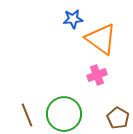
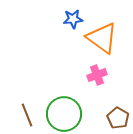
orange triangle: moved 1 px right, 1 px up
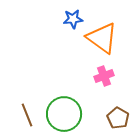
pink cross: moved 7 px right, 1 px down
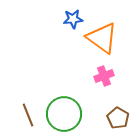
brown line: moved 1 px right
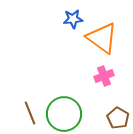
brown line: moved 2 px right, 2 px up
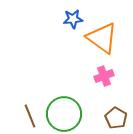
brown line: moved 3 px down
brown pentagon: moved 2 px left
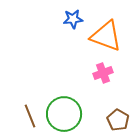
orange triangle: moved 4 px right, 2 px up; rotated 16 degrees counterclockwise
pink cross: moved 1 px left, 3 px up
brown pentagon: moved 2 px right, 2 px down
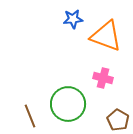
pink cross: moved 5 px down; rotated 36 degrees clockwise
green circle: moved 4 px right, 10 px up
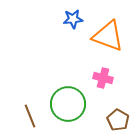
orange triangle: moved 2 px right
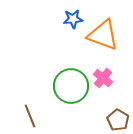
orange triangle: moved 5 px left, 1 px up
pink cross: rotated 24 degrees clockwise
green circle: moved 3 px right, 18 px up
